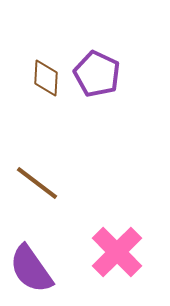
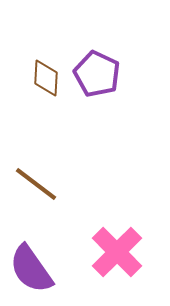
brown line: moved 1 px left, 1 px down
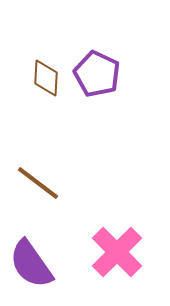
brown line: moved 2 px right, 1 px up
purple semicircle: moved 5 px up
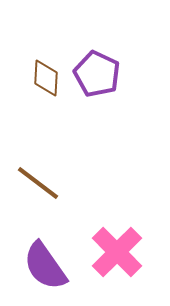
purple semicircle: moved 14 px right, 2 px down
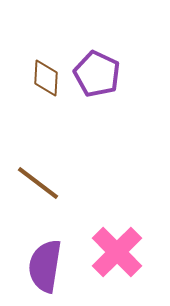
purple semicircle: rotated 44 degrees clockwise
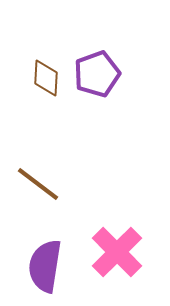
purple pentagon: rotated 27 degrees clockwise
brown line: moved 1 px down
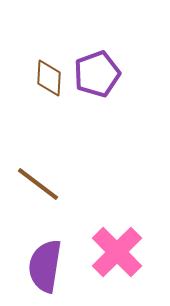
brown diamond: moved 3 px right
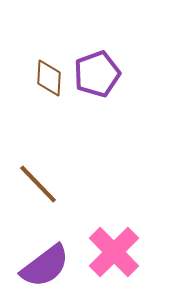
brown line: rotated 9 degrees clockwise
pink cross: moved 3 px left
purple semicircle: rotated 136 degrees counterclockwise
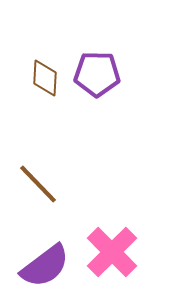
purple pentagon: rotated 21 degrees clockwise
brown diamond: moved 4 px left
pink cross: moved 2 px left
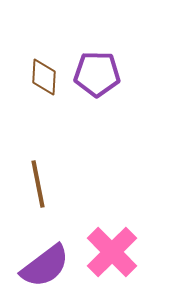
brown diamond: moved 1 px left, 1 px up
brown line: rotated 33 degrees clockwise
